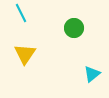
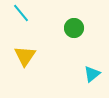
cyan line: rotated 12 degrees counterclockwise
yellow triangle: moved 2 px down
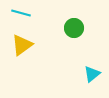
cyan line: rotated 36 degrees counterclockwise
yellow triangle: moved 3 px left, 11 px up; rotated 20 degrees clockwise
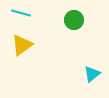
green circle: moved 8 px up
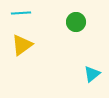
cyan line: rotated 18 degrees counterclockwise
green circle: moved 2 px right, 2 px down
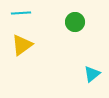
green circle: moved 1 px left
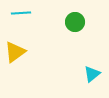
yellow triangle: moved 7 px left, 7 px down
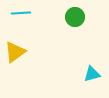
green circle: moved 5 px up
cyan triangle: rotated 24 degrees clockwise
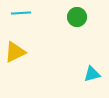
green circle: moved 2 px right
yellow triangle: rotated 10 degrees clockwise
